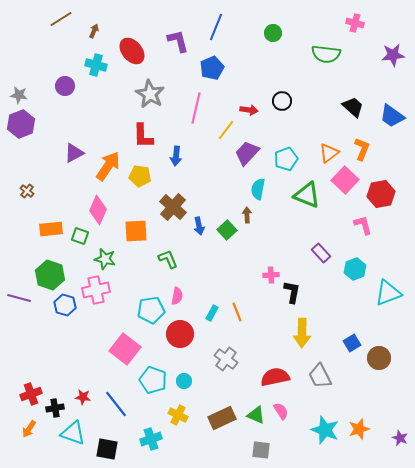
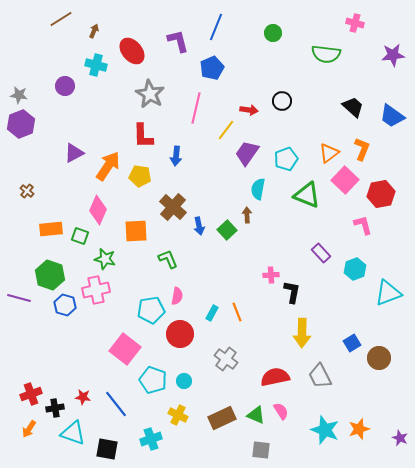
purple trapezoid at (247, 153): rotated 8 degrees counterclockwise
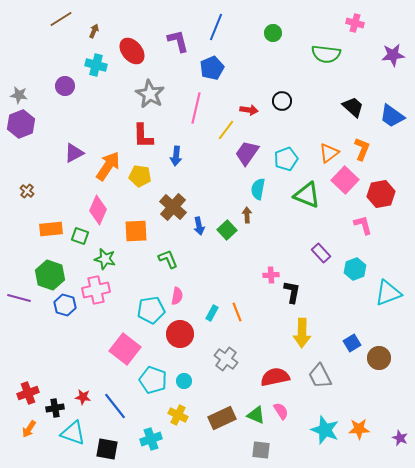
red cross at (31, 394): moved 3 px left, 1 px up
blue line at (116, 404): moved 1 px left, 2 px down
orange star at (359, 429): rotated 15 degrees clockwise
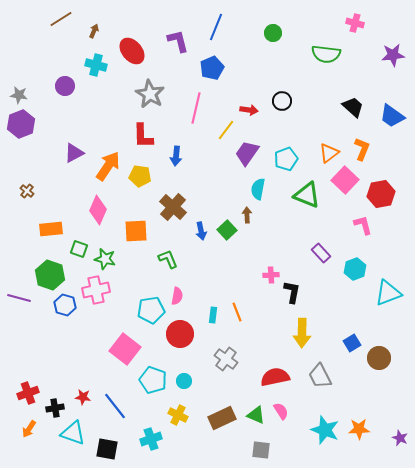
blue arrow at (199, 226): moved 2 px right, 5 px down
green square at (80, 236): moved 1 px left, 13 px down
cyan rectangle at (212, 313): moved 1 px right, 2 px down; rotated 21 degrees counterclockwise
